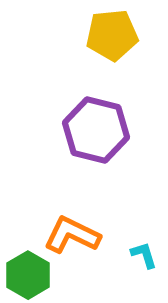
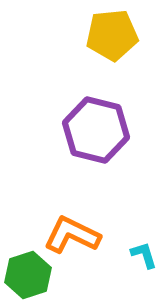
green hexagon: rotated 12 degrees clockwise
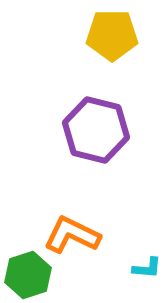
yellow pentagon: rotated 6 degrees clockwise
cyan L-shape: moved 3 px right, 13 px down; rotated 112 degrees clockwise
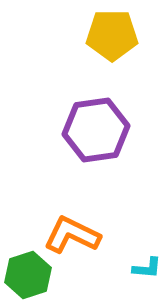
purple hexagon: rotated 22 degrees counterclockwise
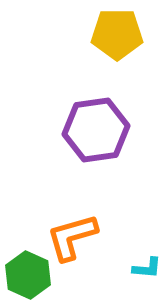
yellow pentagon: moved 5 px right, 1 px up
orange L-shape: moved 2 px down; rotated 42 degrees counterclockwise
green hexagon: rotated 18 degrees counterclockwise
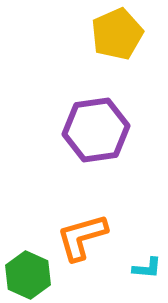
yellow pentagon: rotated 24 degrees counterclockwise
orange L-shape: moved 10 px right
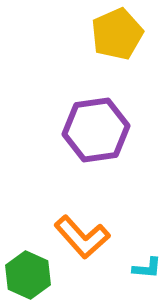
orange L-shape: rotated 116 degrees counterclockwise
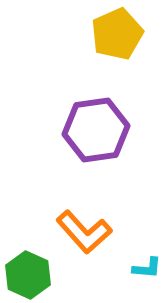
orange L-shape: moved 2 px right, 5 px up
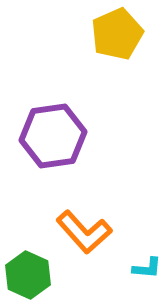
purple hexagon: moved 43 px left, 6 px down
